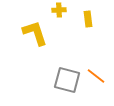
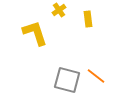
yellow cross: rotated 32 degrees counterclockwise
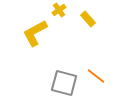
yellow rectangle: rotated 35 degrees counterclockwise
yellow L-shape: rotated 100 degrees counterclockwise
gray square: moved 3 px left, 3 px down
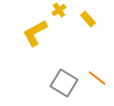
orange line: moved 1 px right, 2 px down
gray square: rotated 16 degrees clockwise
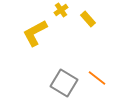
yellow cross: moved 2 px right
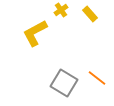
yellow rectangle: moved 2 px right, 5 px up
